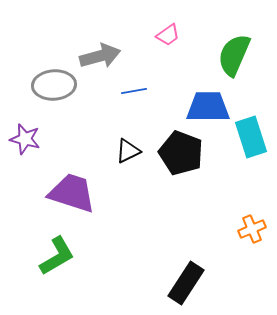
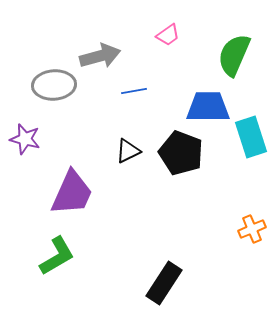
purple trapezoid: rotated 96 degrees clockwise
black rectangle: moved 22 px left
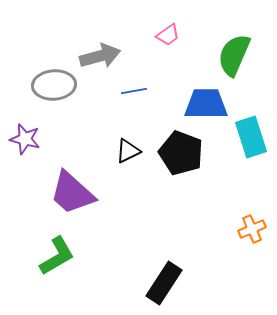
blue trapezoid: moved 2 px left, 3 px up
purple trapezoid: rotated 108 degrees clockwise
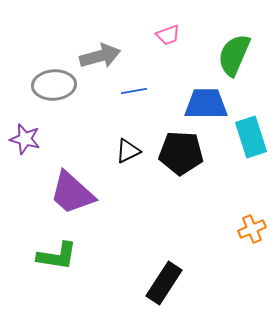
pink trapezoid: rotated 15 degrees clockwise
black pentagon: rotated 18 degrees counterclockwise
green L-shape: rotated 39 degrees clockwise
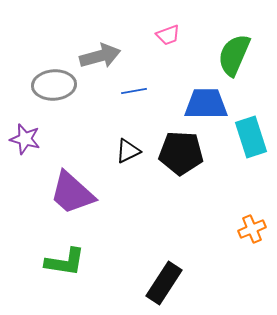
green L-shape: moved 8 px right, 6 px down
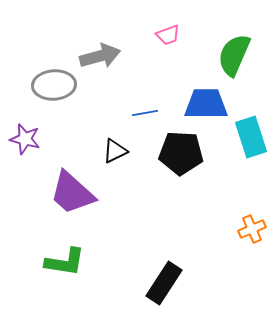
blue line: moved 11 px right, 22 px down
black triangle: moved 13 px left
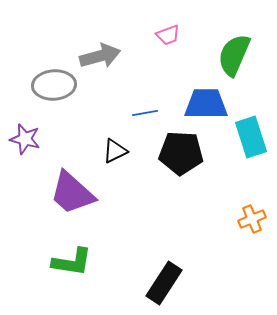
orange cross: moved 10 px up
green L-shape: moved 7 px right
